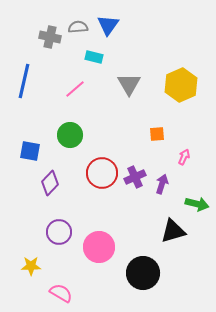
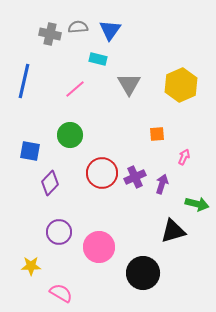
blue triangle: moved 2 px right, 5 px down
gray cross: moved 3 px up
cyan rectangle: moved 4 px right, 2 px down
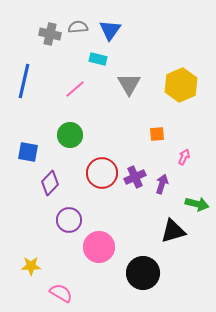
blue square: moved 2 px left, 1 px down
purple circle: moved 10 px right, 12 px up
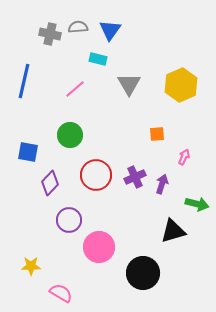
red circle: moved 6 px left, 2 px down
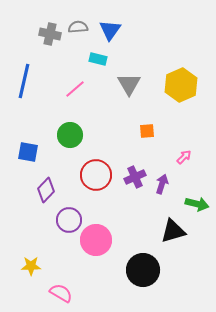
orange square: moved 10 px left, 3 px up
pink arrow: rotated 21 degrees clockwise
purple diamond: moved 4 px left, 7 px down
pink circle: moved 3 px left, 7 px up
black circle: moved 3 px up
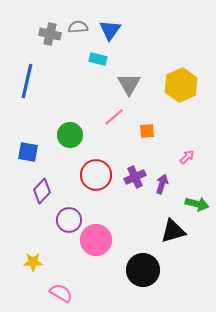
blue line: moved 3 px right
pink line: moved 39 px right, 28 px down
pink arrow: moved 3 px right
purple diamond: moved 4 px left, 1 px down
yellow star: moved 2 px right, 4 px up
